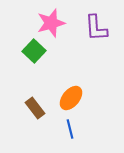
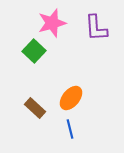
pink star: moved 1 px right
brown rectangle: rotated 10 degrees counterclockwise
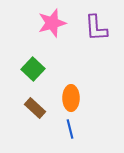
green square: moved 1 px left, 18 px down
orange ellipse: rotated 40 degrees counterclockwise
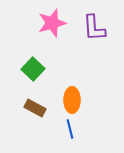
purple L-shape: moved 2 px left
orange ellipse: moved 1 px right, 2 px down
brown rectangle: rotated 15 degrees counterclockwise
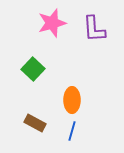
purple L-shape: moved 1 px down
brown rectangle: moved 15 px down
blue line: moved 2 px right, 2 px down; rotated 30 degrees clockwise
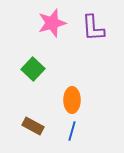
purple L-shape: moved 1 px left, 1 px up
brown rectangle: moved 2 px left, 3 px down
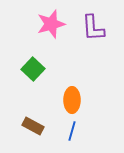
pink star: moved 1 px left, 1 px down
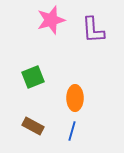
pink star: moved 4 px up
purple L-shape: moved 2 px down
green square: moved 8 px down; rotated 25 degrees clockwise
orange ellipse: moved 3 px right, 2 px up
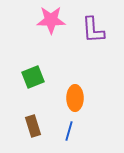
pink star: rotated 16 degrees clockwise
brown rectangle: rotated 45 degrees clockwise
blue line: moved 3 px left
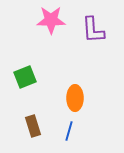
green square: moved 8 px left
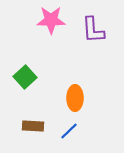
green square: rotated 20 degrees counterclockwise
brown rectangle: rotated 70 degrees counterclockwise
blue line: rotated 30 degrees clockwise
